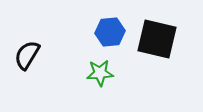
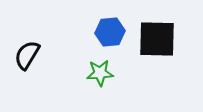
black square: rotated 12 degrees counterclockwise
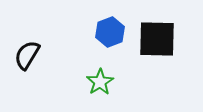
blue hexagon: rotated 16 degrees counterclockwise
green star: moved 9 px down; rotated 28 degrees counterclockwise
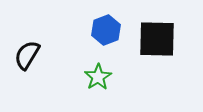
blue hexagon: moved 4 px left, 2 px up
green star: moved 2 px left, 5 px up
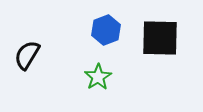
black square: moved 3 px right, 1 px up
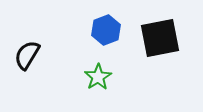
black square: rotated 12 degrees counterclockwise
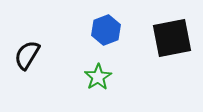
black square: moved 12 px right
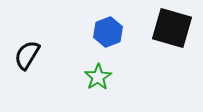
blue hexagon: moved 2 px right, 2 px down
black square: moved 10 px up; rotated 27 degrees clockwise
